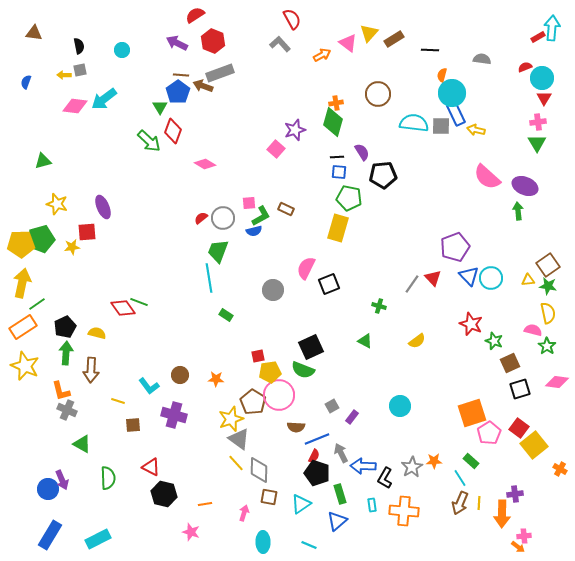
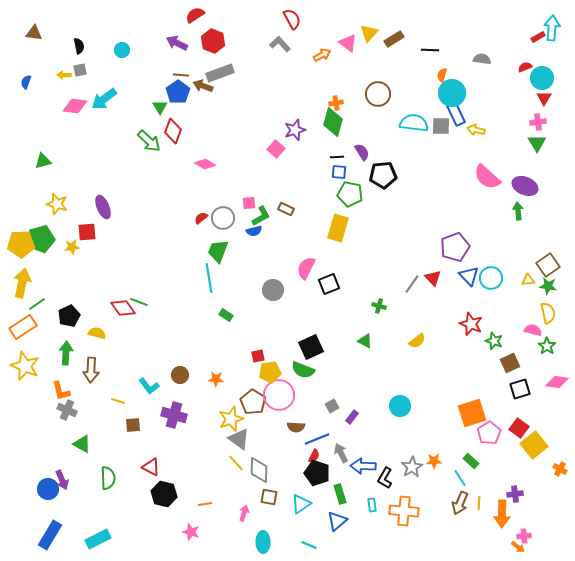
green pentagon at (349, 198): moved 1 px right, 4 px up
black pentagon at (65, 327): moved 4 px right, 11 px up
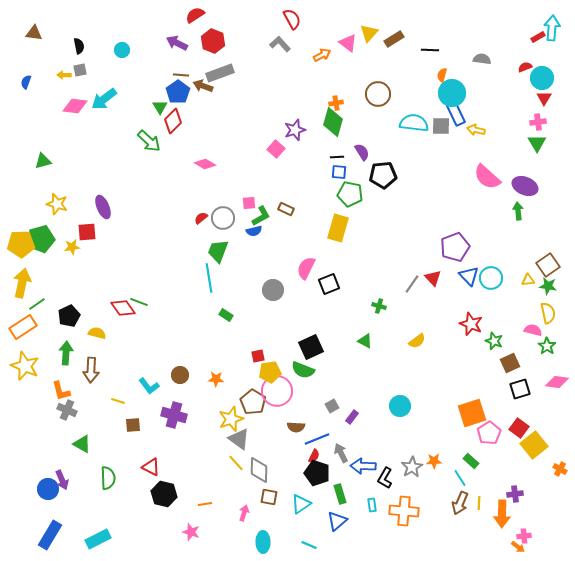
red diamond at (173, 131): moved 10 px up; rotated 25 degrees clockwise
pink circle at (279, 395): moved 2 px left, 4 px up
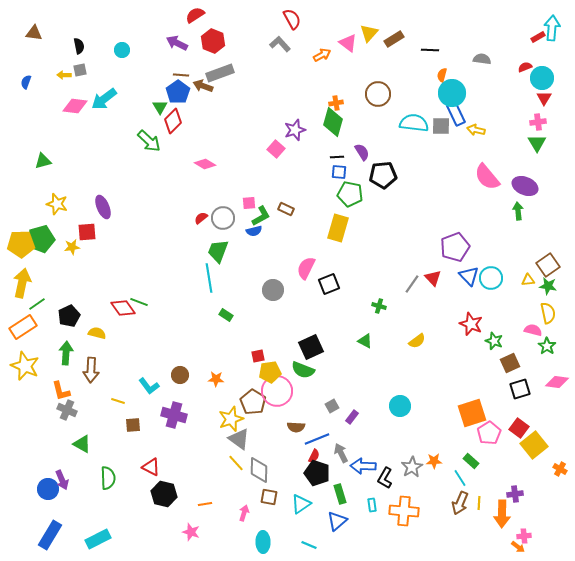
pink semicircle at (487, 177): rotated 8 degrees clockwise
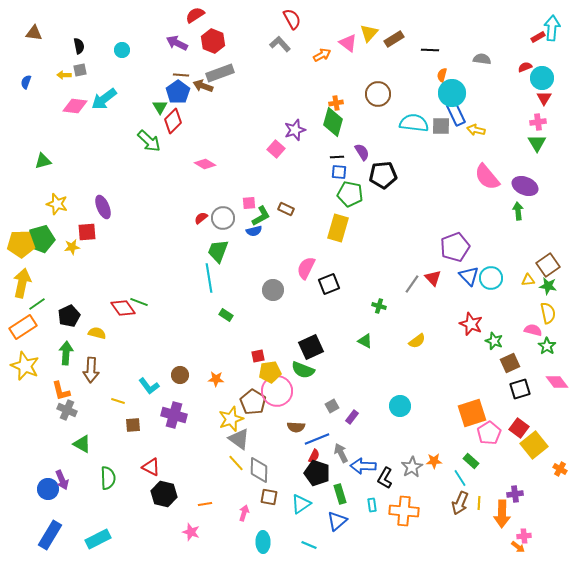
pink diamond at (557, 382): rotated 45 degrees clockwise
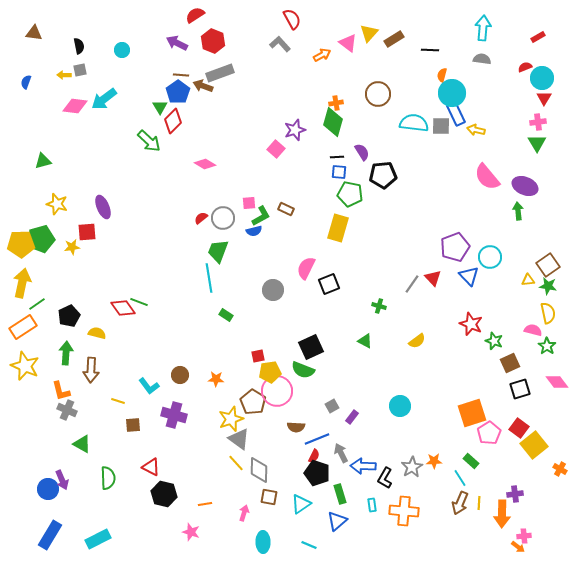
cyan arrow at (552, 28): moved 69 px left
cyan circle at (491, 278): moved 1 px left, 21 px up
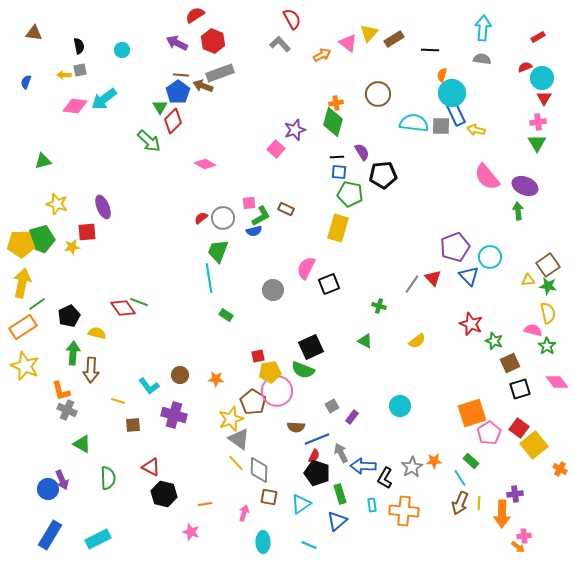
green arrow at (66, 353): moved 7 px right
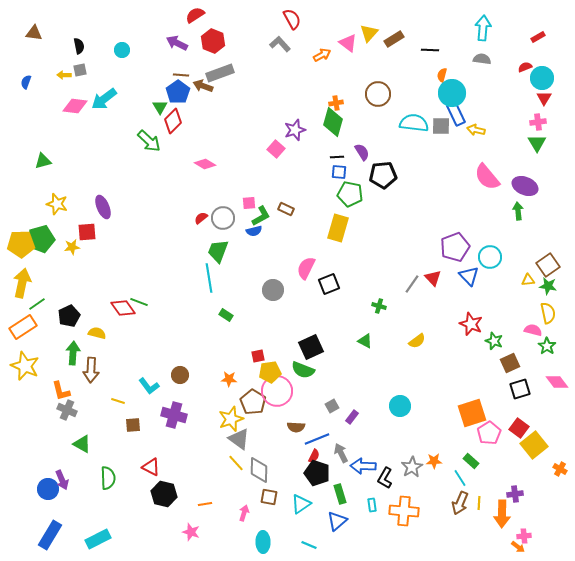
orange star at (216, 379): moved 13 px right
